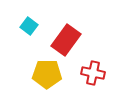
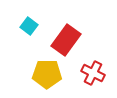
red cross: rotated 15 degrees clockwise
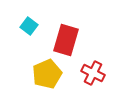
red rectangle: rotated 20 degrees counterclockwise
yellow pentagon: rotated 24 degrees counterclockwise
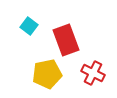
red rectangle: rotated 36 degrees counterclockwise
yellow pentagon: rotated 12 degrees clockwise
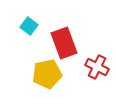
red rectangle: moved 2 px left, 3 px down
red cross: moved 4 px right, 6 px up
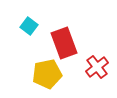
red cross: rotated 25 degrees clockwise
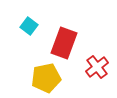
red rectangle: rotated 40 degrees clockwise
yellow pentagon: moved 1 px left, 4 px down
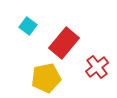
cyan square: moved 1 px left
red rectangle: rotated 20 degrees clockwise
